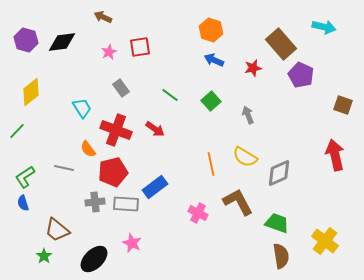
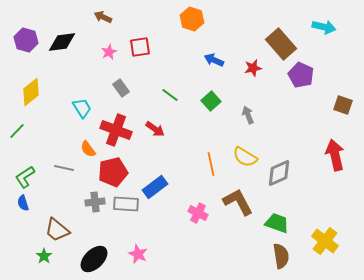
orange hexagon at (211, 30): moved 19 px left, 11 px up
pink star at (132, 243): moved 6 px right, 11 px down
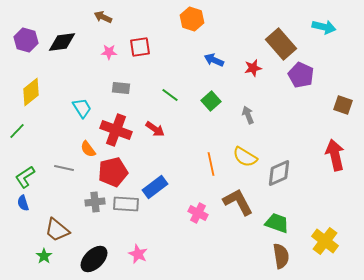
pink star at (109, 52): rotated 28 degrees clockwise
gray rectangle at (121, 88): rotated 48 degrees counterclockwise
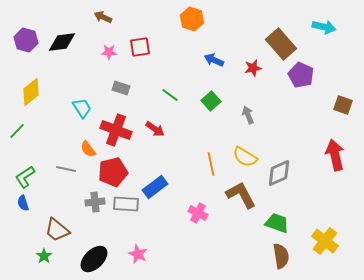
gray rectangle at (121, 88): rotated 12 degrees clockwise
gray line at (64, 168): moved 2 px right, 1 px down
brown L-shape at (238, 202): moved 3 px right, 7 px up
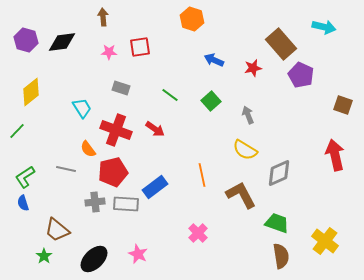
brown arrow at (103, 17): rotated 60 degrees clockwise
yellow semicircle at (245, 157): moved 7 px up
orange line at (211, 164): moved 9 px left, 11 px down
pink cross at (198, 213): moved 20 px down; rotated 18 degrees clockwise
